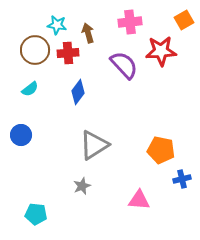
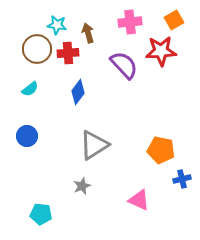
orange square: moved 10 px left
brown circle: moved 2 px right, 1 px up
blue circle: moved 6 px right, 1 px down
pink triangle: rotated 20 degrees clockwise
cyan pentagon: moved 5 px right
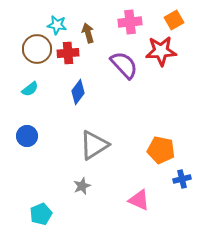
cyan pentagon: rotated 30 degrees counterclockwise
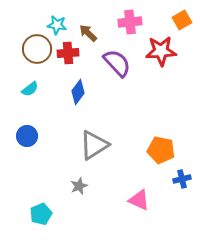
orange square: moved 8 px right
brown arrow: rotated 30 degrees counterclockwise
purple semicircle: moved 7 px left, 2 px up
gray star: moved 3 px left
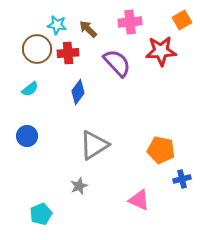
brown arrow: moved 4 px up
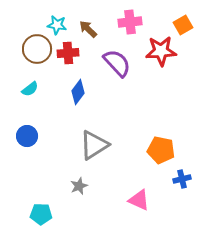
orange square: moved 1 px right, 5 px down
cyan pentagon: rotated 25 degrees clockwise
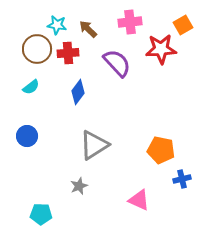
red star: moved 2 px up
cyan semicircle: moved 1 px right, 2 px up
